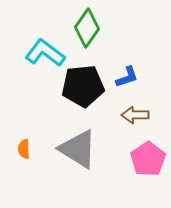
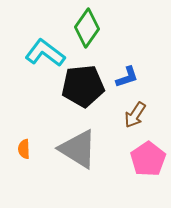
brown arrow: rotated 56 degrees counterclockwise
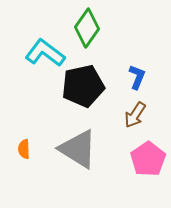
blue L-shape: moved 10 px right; rotated 50 degrees counterclockwise
black pentagon: rotated 6 degrees counterclockwise
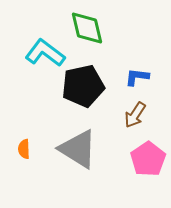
green diamond: rotated 48 degrees counterclockwise
blue L-shape: rotated 105 degrees counterclockwise
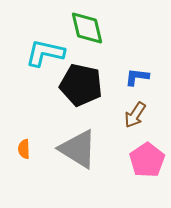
cyan L-shape: rotated 24 degrees counterclockwise
black pentagon: moved 2 px left, 1 px up; rotated 24 degrees clockwise
pink pentagon: moved 1 px left, 1 px down
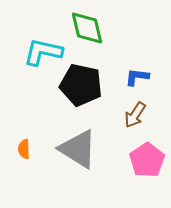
cyan L-shape: moved 2 px left, 1 px up
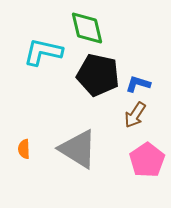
blue L-shape: moved 1 px right, 7 px down; rotated 10 degrees clockwise
black pentagon: moved 17 px right, 10 px up
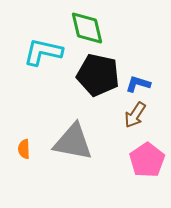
gray triangle: moved 5 px left, 7 px up; rotated 21 degrees counterclockwise
